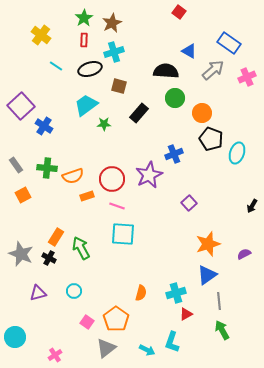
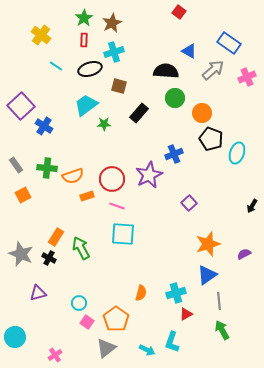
cyan circle at (74, 291): moved 5 px right, 12 px down
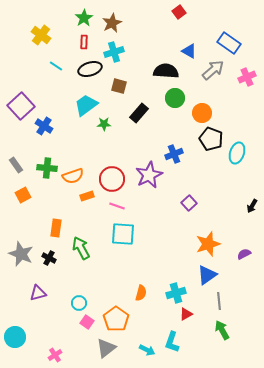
red square at (179, 12): rotated 16 degrees clockwise
red rectangle at (84, 40): moved 2 px down
orange rectangle at (56, 237): moved 9 px up; rotated 24 degrees counterclockwise
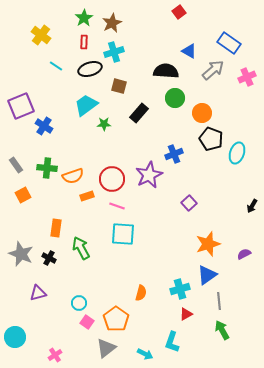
purple square at (21, 106): rotated 20 degrees clockwise
cyan cross at (176, 293): moved 4 px right, 4 px up
cyan arrow at (147, 350): moved 2 px left, 4 px down
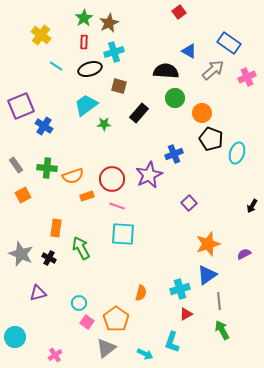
brown star at (112, 23): moved 3 px left
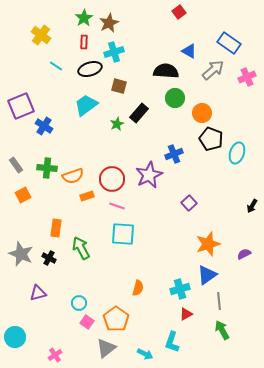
green star at (104, 124): moved 13 px right; rotated 24 degrees counterclockwise
orange semicircle at (141, 293): moved 3 px left, 5 px up
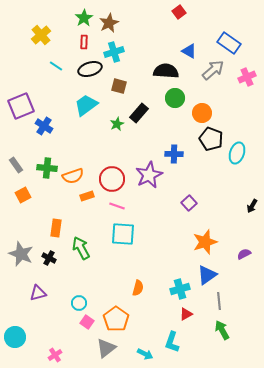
yellow cross at (41, 35): rotated 12 degrees clockwise
blue cross at (174, 154): rotated 24 degrees clockwise
orange star at (208, 244): moved 3 px left, 2 px up
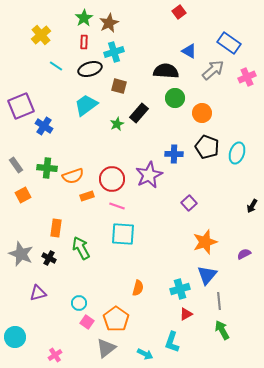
black pentagon at (211, 139): moved 4 px left, 8 px down
blue triangle at (207, 275): rotated 15 degrees counterclockwise
